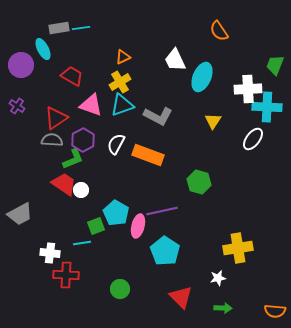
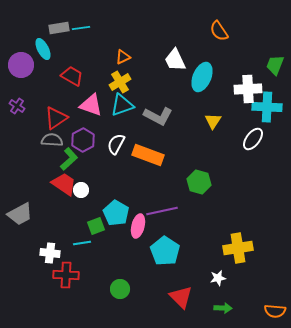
green L-shape at (73, 159): moved 4 px left; rotated 20 degrees counterclockwise
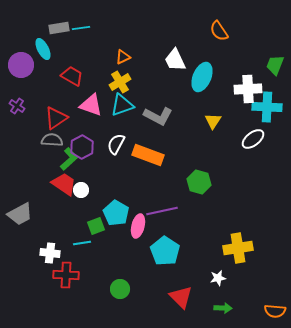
white ellipse at (253, 139): rotated 15 degrees clockwise
purple hexagon at (83, 140): moved 1 px left, 7 px down
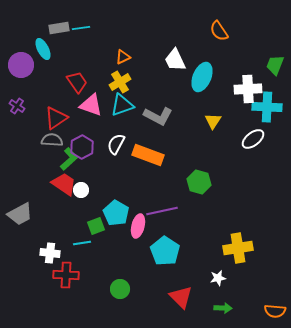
red trapezoid at (72, 76): moved 5 px right, 6 px down; rotated 25 degrees clockwise
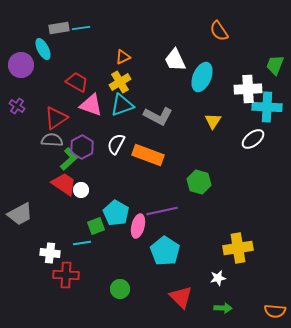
red trapezoid at (77, 82): rotated 25 degrees counterclockwise
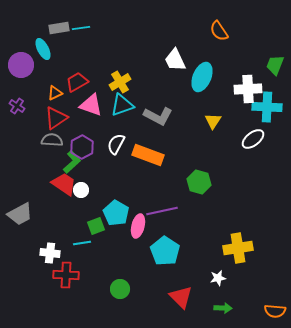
orange triangle at (123, 57): moved 68 px left, 36 px down
red trapezoid at (77, 82): rotated 60 degrees counterclockwise
green L-shape at (69, 159): moved 3 px right, 3 px down
